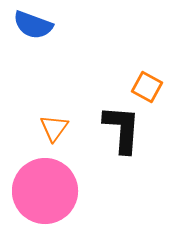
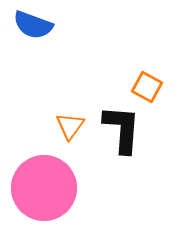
orange triangle: moved 16 px right, 2 px up
pink circle: moved 1 px left, 3 px up
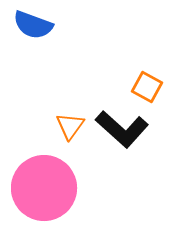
black L-shape: rotated 128 degrees clockwise
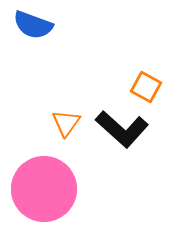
orange square: moved 1 px left
orange triangle: moved 4 px left, 3 px up
pink circle: moved 1 px down
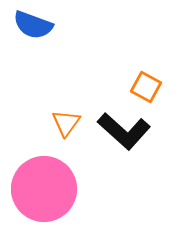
black L-shape: moved 2 px right, 2 px down
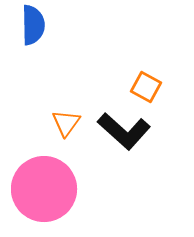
blue semicircle: rotated 111 degrees counterclockwise
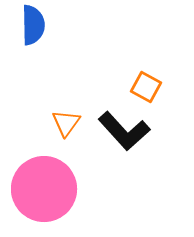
black L-shape: rotated 6 degrees clockwise
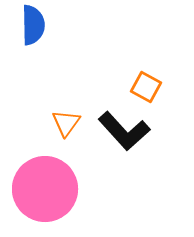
pink circle: moved 1 px right
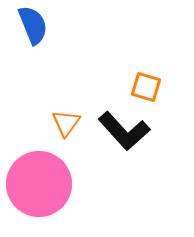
blue semicircle: rotated 21 degrees counterclockwise
orange square: rotated 12 degrees counterclockwise
pink circle: moved 6 px left, 5 px up
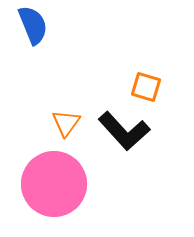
pink circle: moved 15 px right
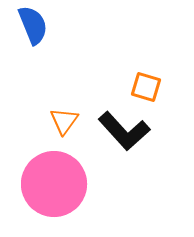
orange triangle: moved 2 px left, 2 px up
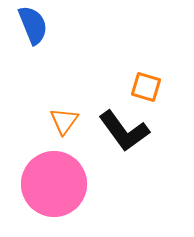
black L-shape: rotated 6 degrees clockwise
